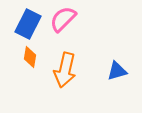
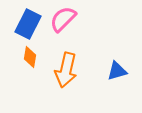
orange arrow: moved 1 px right
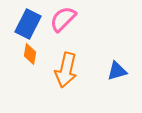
orange diamond: moved 3 px up
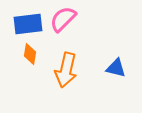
blue rectangle: rotated 56 degrees clockwise
blue triangle: moved 1 px left, 3 px up; rotated 30 degrees clockwise
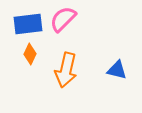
orange diamond: rotated 15 degrees clockwise
blue triangle: moved 1 px right, 2 px down
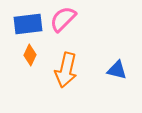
orange diamond: moved 1 px down
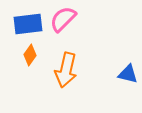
orange diamond: rotated 10 degrees clockwise
blue triangle: moved 11 px right, 4 px down
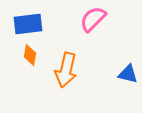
pink semicircle: moved 30 px right
orange diamond: rotated 25 degrees counterclockwise
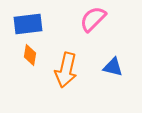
blue triangle: moved 15 px left, 7 px up
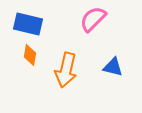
blue rectangle: rotated 20 degrees clockwise
